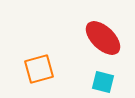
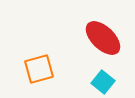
cyan square: rotated 25 degrees clockwise
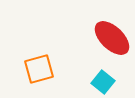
red ellipse: moved 9 px right
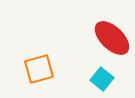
cyan square: moved 1 px left, 3 px up
